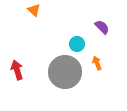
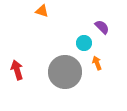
orange triangle: moved 8 px right, 1 px down; rotated 24 degrees counterclockwise
cyan circle: moved 7 px right, 1 px up
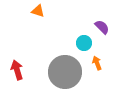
orange triangle: moved 4 px left
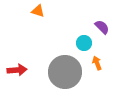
red arrow: rotated 102 degrees clockwise
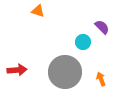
cyan circle: moved 1 px left, 1 px up
orange arrow: moved 4 px right, 16 px down
